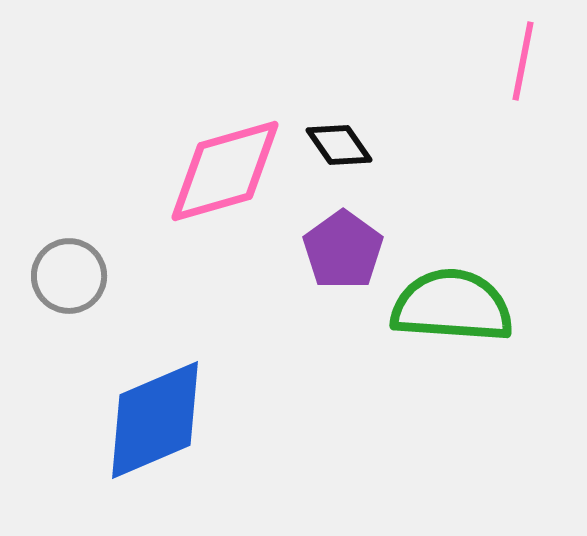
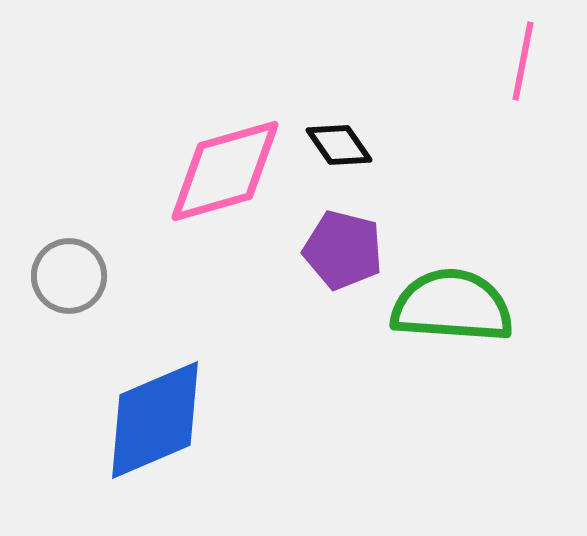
purple pentagon: rotated 22 degrees counterclockwise
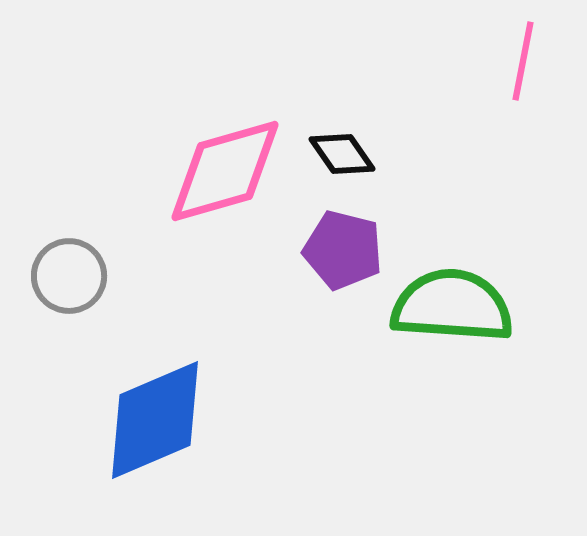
black diamond: moved 3 px right, 9 px down
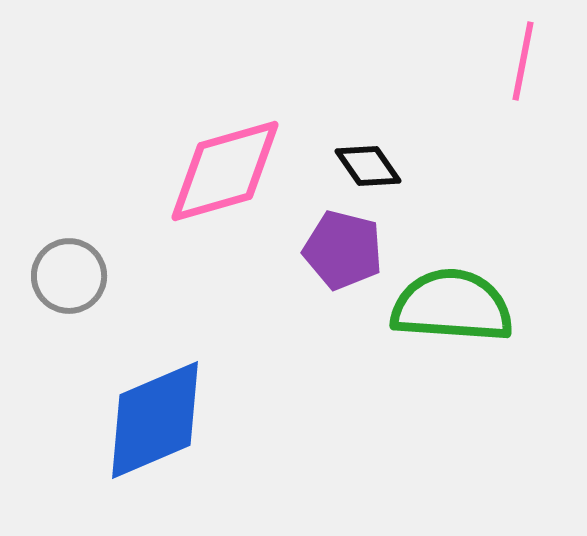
black diamond: moved 26 px right, 12 px down
